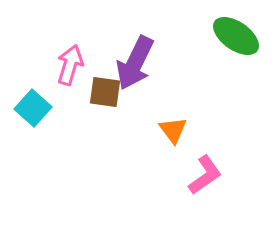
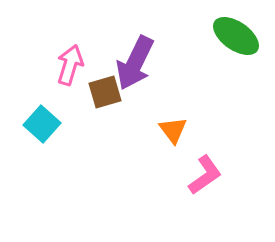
brown square: rotated 24 degrees counterclockwise
cyan square: moved 9 px right, 16 px down
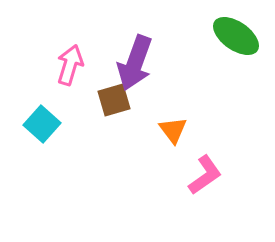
purple arrow: rotated 6 degrees counterclockwise
brown square: moved 9 px right, 8 px down
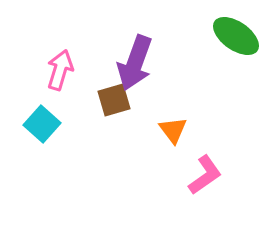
pink arrow: moved 10 px left, 5 px down
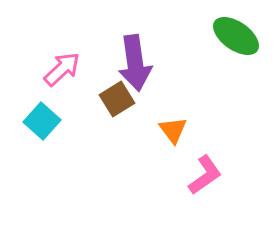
purple arrow: rotated 28 degrees counterclockwise
pink arrow: moved 2 px right, 1 px up; rotated 30 degrees clockwise
brown square: moved 3 px right, 1 px up; rotated 16 degrees counterclockwise
cyan square: moved 3 px up
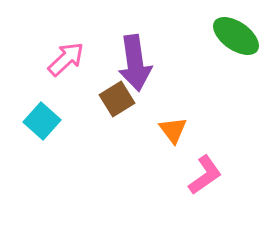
pink arrow: moved 4 px right, 10 px up
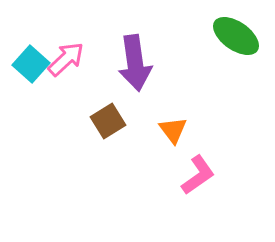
brown square: moved 9 px left, 22 px down
cyan square: moved 11 px left, 57 px up
pink L-shape: moved 7 px left
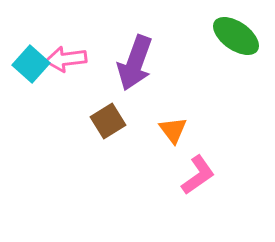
pink arrow: rotated 144 degrees counterclockwise
purple arrow: rotated 28 degrees clockwise
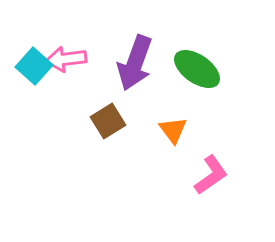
green ellipse: moved 39 px left, 33 px down
cyan square: moved 3 px right, 2 px down
pink L-shape: moved 13 px right
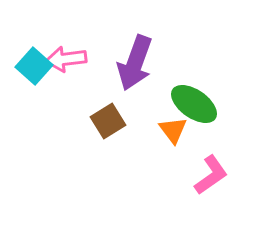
green ellipse: moved 3 px left, 35 px down
